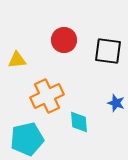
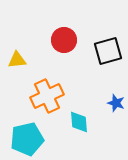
black square: rotated 24 degrees counterclockwise
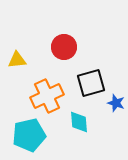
red circle: moved 7 px down
black square: moved 17 px left, 32 px down
cyan pentagon: moved 2 px right, 4 px up
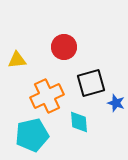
cyan pentagon: moved 3 px right
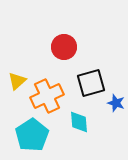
yellow triangle: moved 21 px down; rotated 36 degrees counterclockwise
cyan pentagon: rotated 20 degrees counterclockwise
